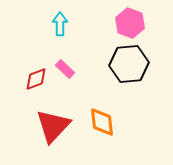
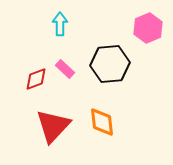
pink hexagon: moved 18 px right, 5 px down; rotated 16 degrees clockwise
black hexagon: moved 19 px left
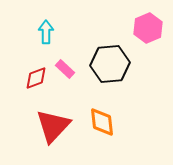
cyan arrow: moved 14 px left, 8 px down
red diamond: moved 1 px up
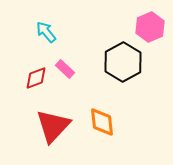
pink hexagon: moved 2 px right, 1 px up
cyan arrow: rotated 40 degrees counterclockwise
black hexagon: moved 13 px right, 2 px up; rotated 24 degrees counterclockwise
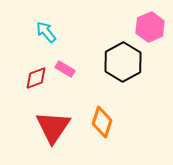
pink rectangle: rotated 12 degrees counterclockwise
orange diamond: rotated 24 degrees clockwise
red triangle: moved 1 px down; rotated 9 degrees counterclockwise
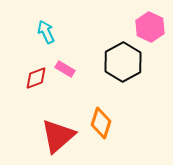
pink hexagon: rotated 12 degrees counterclockwise
cyan arrow: rotated 15 degrees clockwise
orange diamond: moved 1 px left, 1 px down
red triangle: moved 5 px right, 9 px down; rotated 15 degrees clockwise
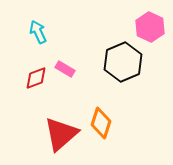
cyan arrow: moved 8 px left
black hexagon: rotated 6 degrees clockwise
red triangle: moved 3 px right, 2 px up
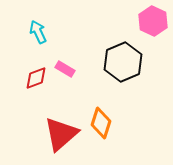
pink hexagon: moved 3 px right, 6 px up
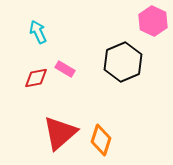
red diamond: rotated 10 degrees clockwise
orange diamond: moved 17 px down
red triangle: moved 1 px left, 1 px up
